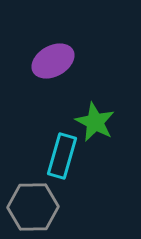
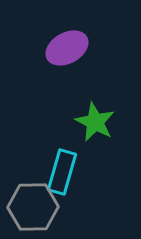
purple ellipse: moved 14 px right, 13 px up
cyan rectangle: moved 16 px down
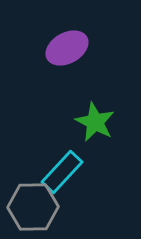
cyan rectangle: rotated 27 degrees clockwise
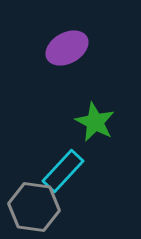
cyan rectangle: moved 1 px right, 1 px up
gray hexagon: moved 1 px right; rotated 9 degrees clockwise
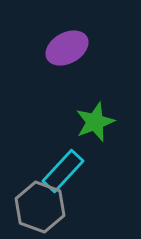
green star: rotated 24 degrees clockwise
gray hexagon: moved 6 px right; rotated 12 degrees clockwise
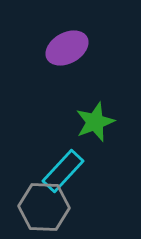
gray hexagon: moved 4 px right; rotated 18 degrees counterclockwise
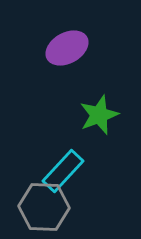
green star: moved 4 px right, 7 px up
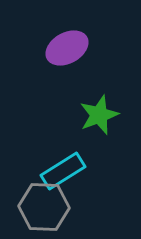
cyan rectangle: rotated 15 degrees clockwise
